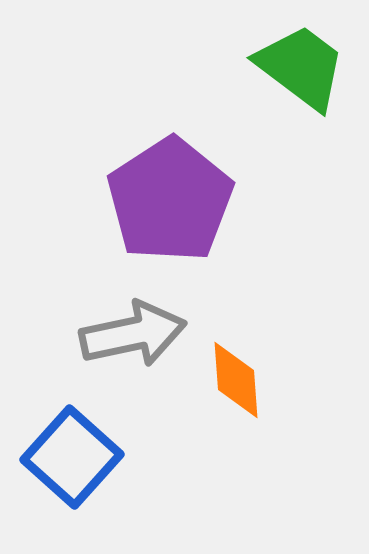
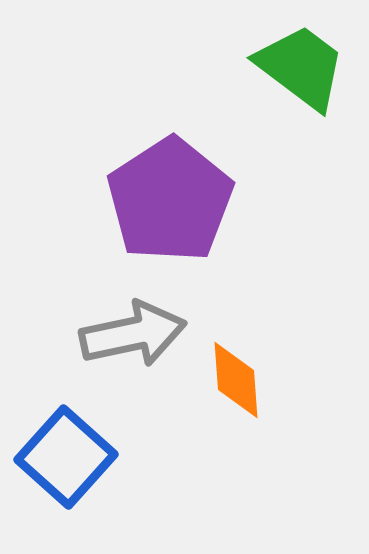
blue square: moved 6 px left
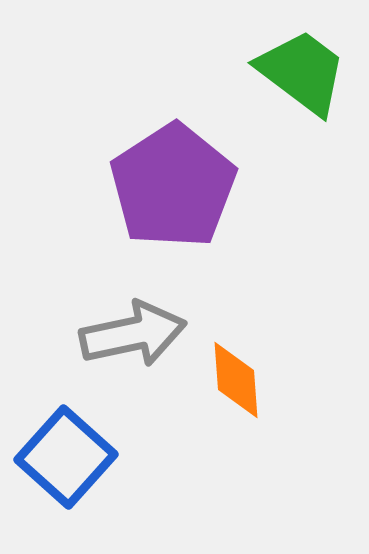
green trapezoid: moved 1 px right, 5 px down
purple pentagon: moved 3 px right, 14 px up
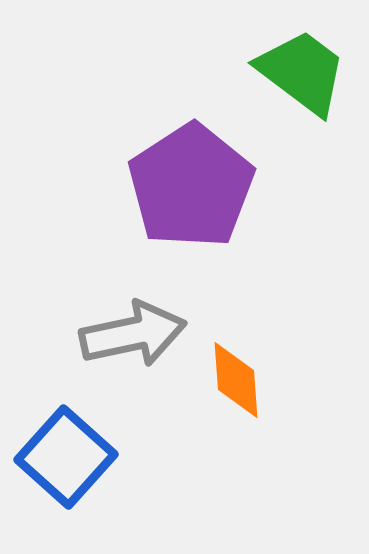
purple pentagon: moved 18 px right
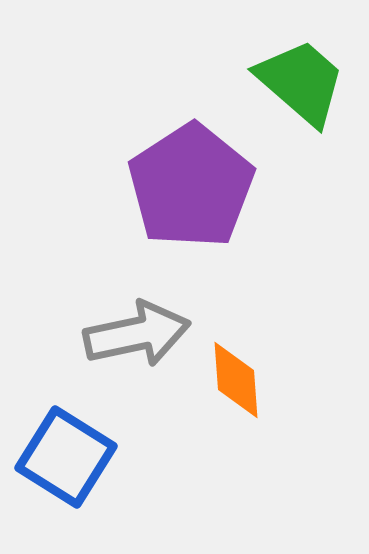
green trapezoid: moved 1 px left, 10 px down; rotated 4 degrees clockwise
gray arrow: moved 4 px right
blue square: rotated 10 degrees counterclockwise
